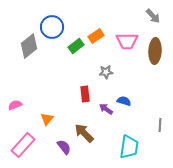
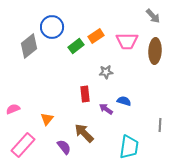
pink semicircle: moved 2 px left, 4 px down
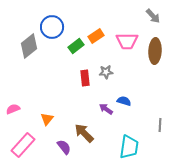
red rectangle: moved 16 px up
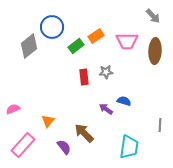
red rectangle: moved 1 px left, 1 px up
orange triangle: moved 1 px right, 2 px down
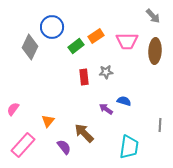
gray diamond: moved 1 px right, 1 px down; rotated 25 degrees counterclockwise
pink semicircle: rotated 32 degrees counterclockwise
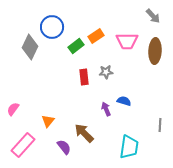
purple arrow: rotated 32 degrees clockwise
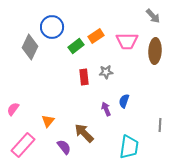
blue semicircle: rotated 88 degrees counterclockwise
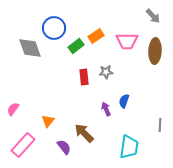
blue circle: moved 2 px right, 1 px down
gray diamond: moved 1 px down; rotated 45 degrees counterclockwise
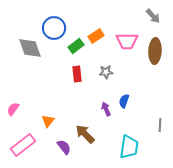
red rectangle: moved 7 px left, 3 px up
brown arrow: moved 1 px right, 1 px down
pink rectangle: rotated 10 degrees clockwise
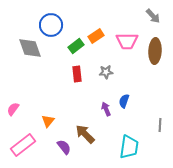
blue circle: moved 3 px left, 3 px up
